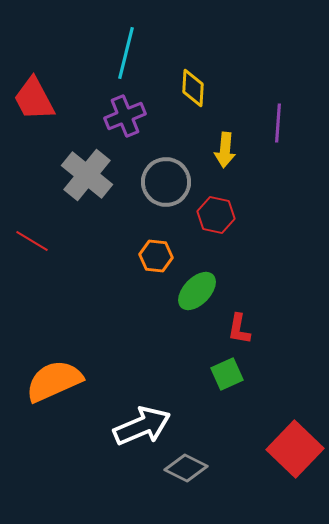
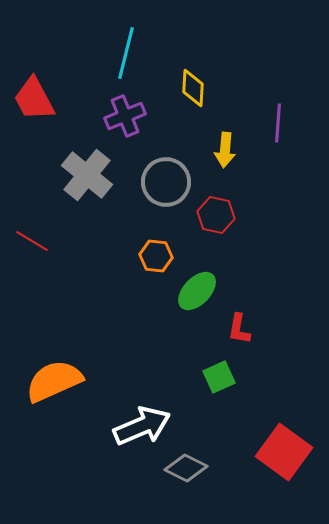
green square: moved 8 px left, 3 px down
red square: moved 11 px left, 3 px down; rotated 8 degrees counterclockwise
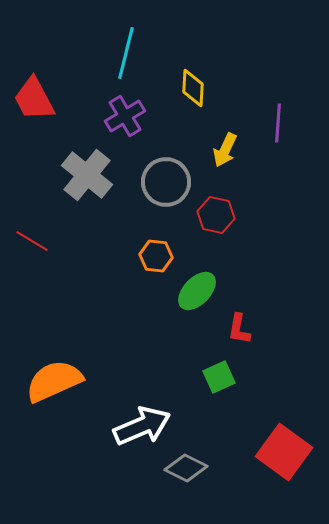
purple cross: rotated 9 degrees counterclockwise
yellow arrow: rotated 20 degrees clockwise
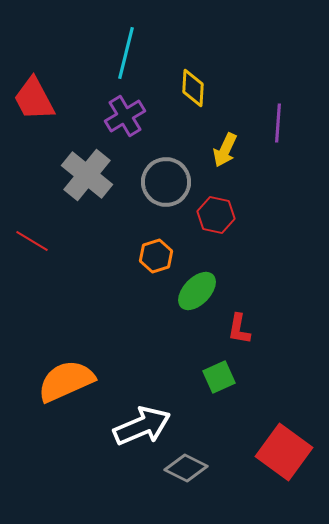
orange hexagon: rotated 24 degrees counterclockwise
orange semicircle: moved 12 px right
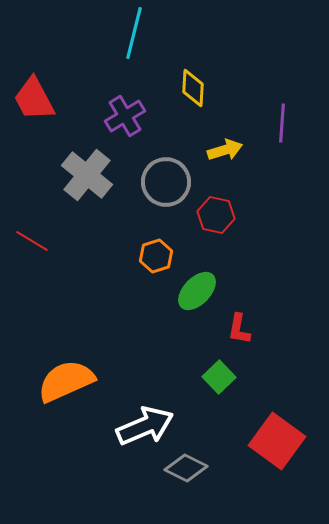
cyan line: moved 8 px right, 20 px up
purple line: moved 4 px right
yellow arrow: rotated 132 degrees counterclockwise
green square: rotated 20 degrees counterclockwise
white arrow: moved 3 px right
red square: moved 7 px left, 11 px up
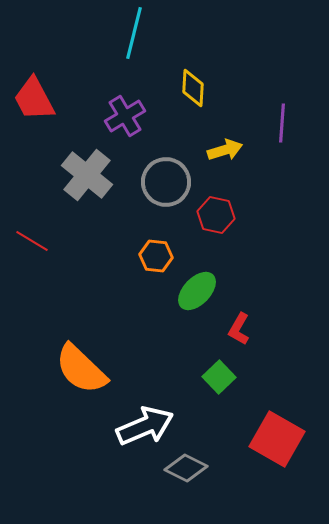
orange hexagon: rotated 24 degrees clockwise
red L-shape: rotated 20 degrees clockwise
orange semicircle: moved 15 px right, 12 px up; rotated 112 degrees counterclockwise
red square: moved 2 px up; rotated 6 degrees counterclockwise
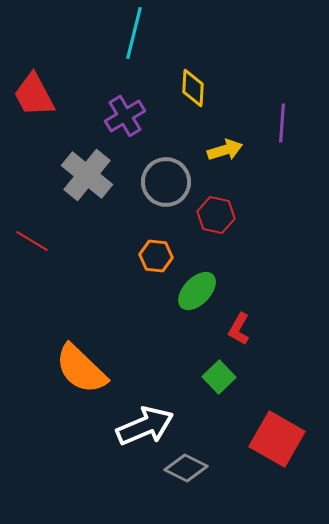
red trapezoid: moved 4 px up
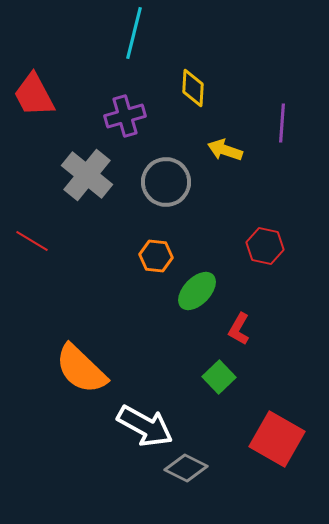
purple cross: rotated 15 degrees clockwise
yellow arrow: rotated 144 degrees counterclockwise
red hexagon: moved 49 px right, 31 px down
white arrow: rotated 52 degrees clockwise
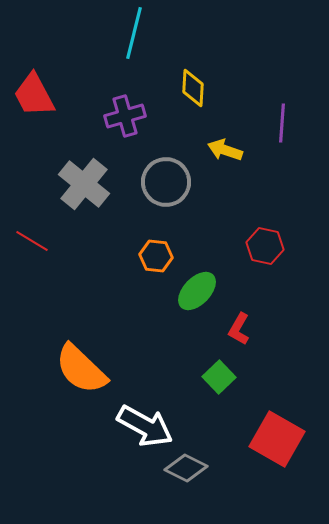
gray cross: moved 3 px left, 9 px down
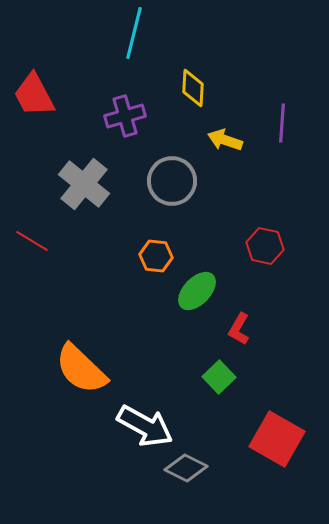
yellow arrow: moved 10 px up
gray circle: moved 6 px right, 1 px up
